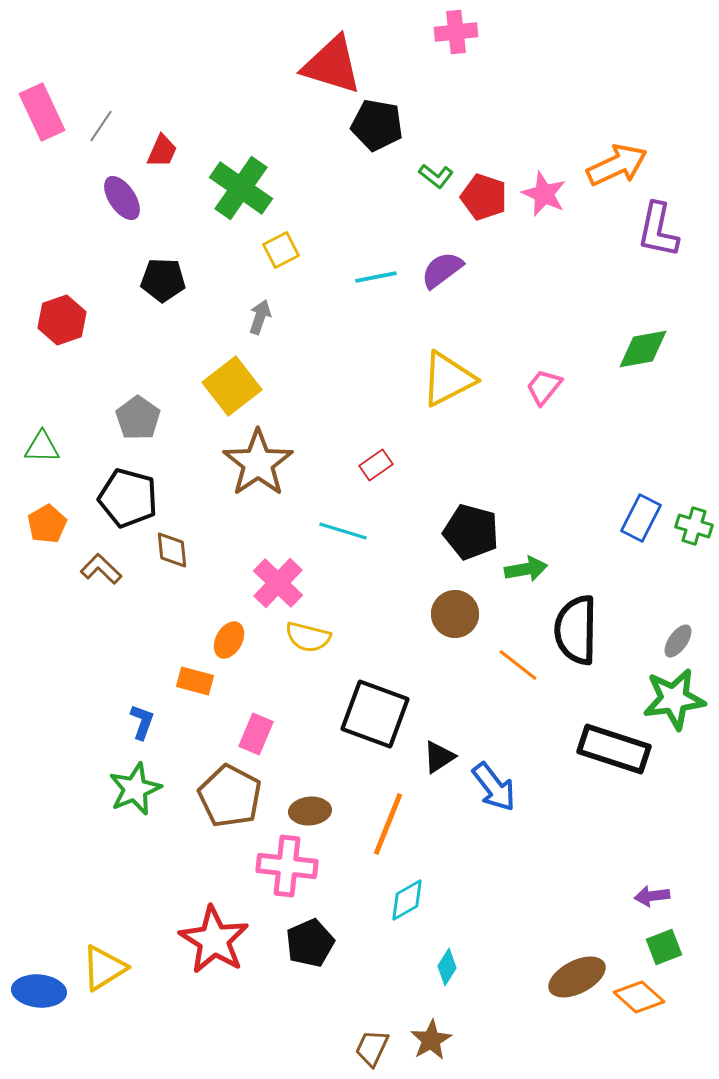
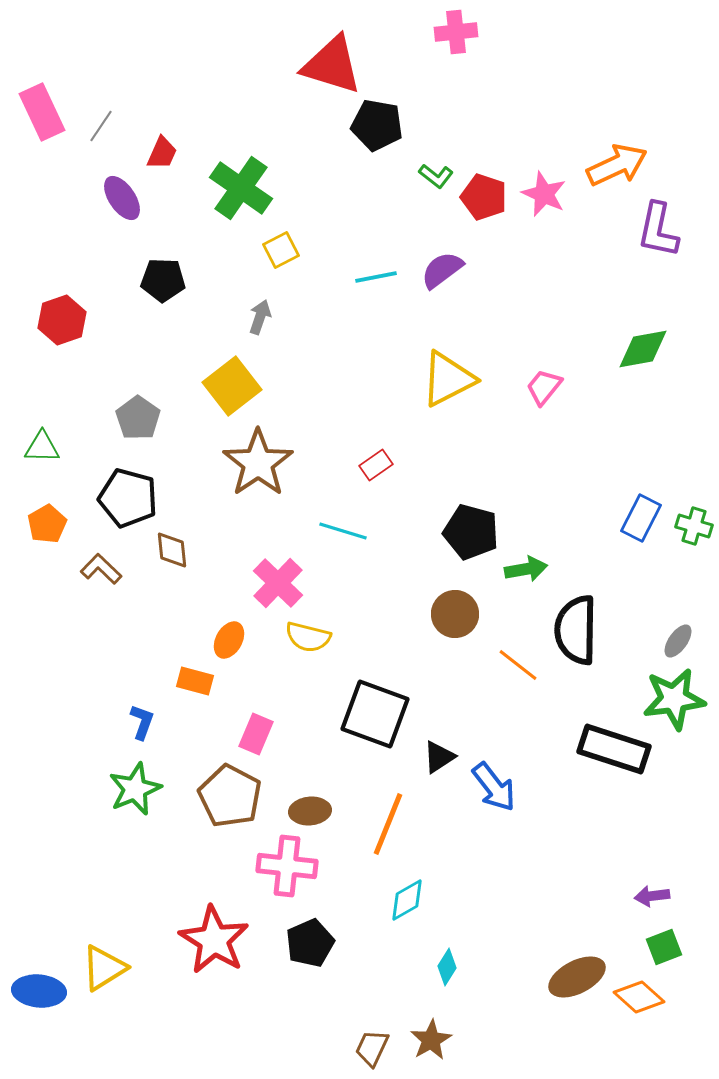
red trapezoid at (162, 151): moved 2 px down
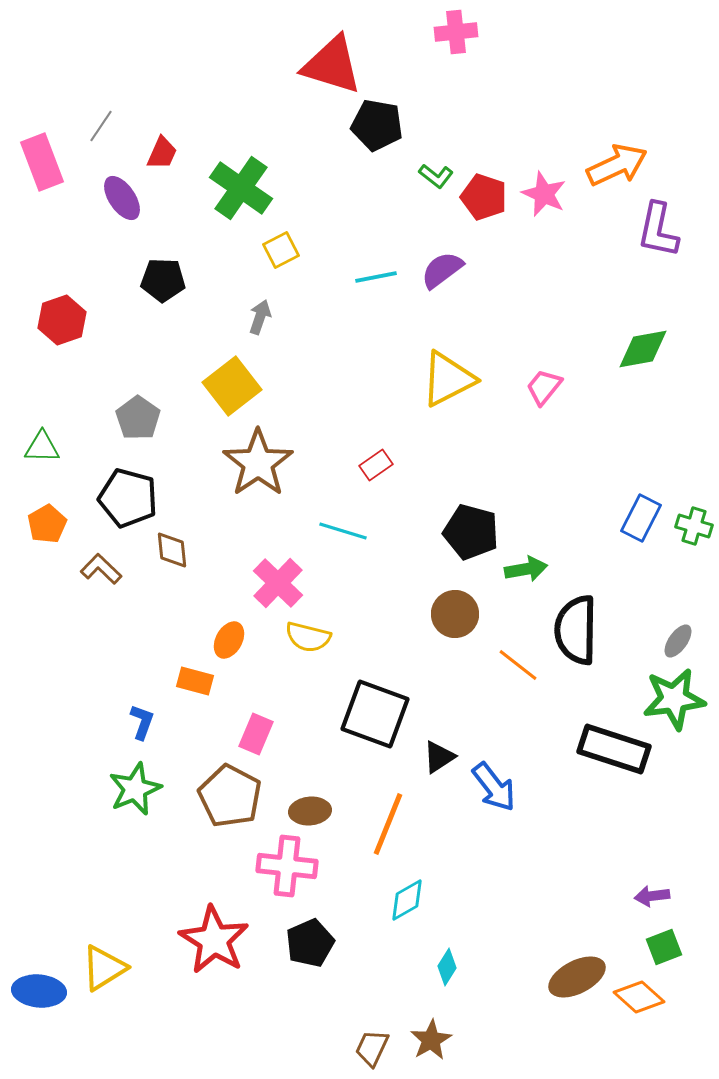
pink rectangle at (42, 112): moved 50 px down; rotated 4 degrees clockwise
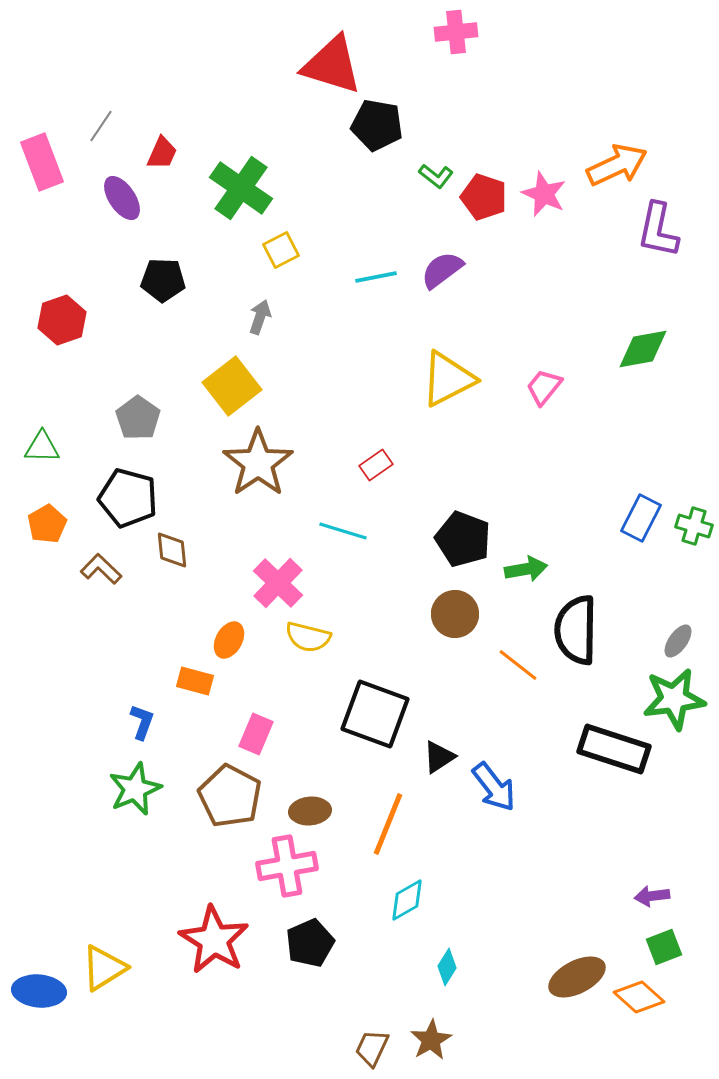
black pentagon at (471, 532): moved 8 px left, 7 px down; rotated 6 degrees clockwise
pink cross at (287, 866): rotated 16 degrees counterclockwise
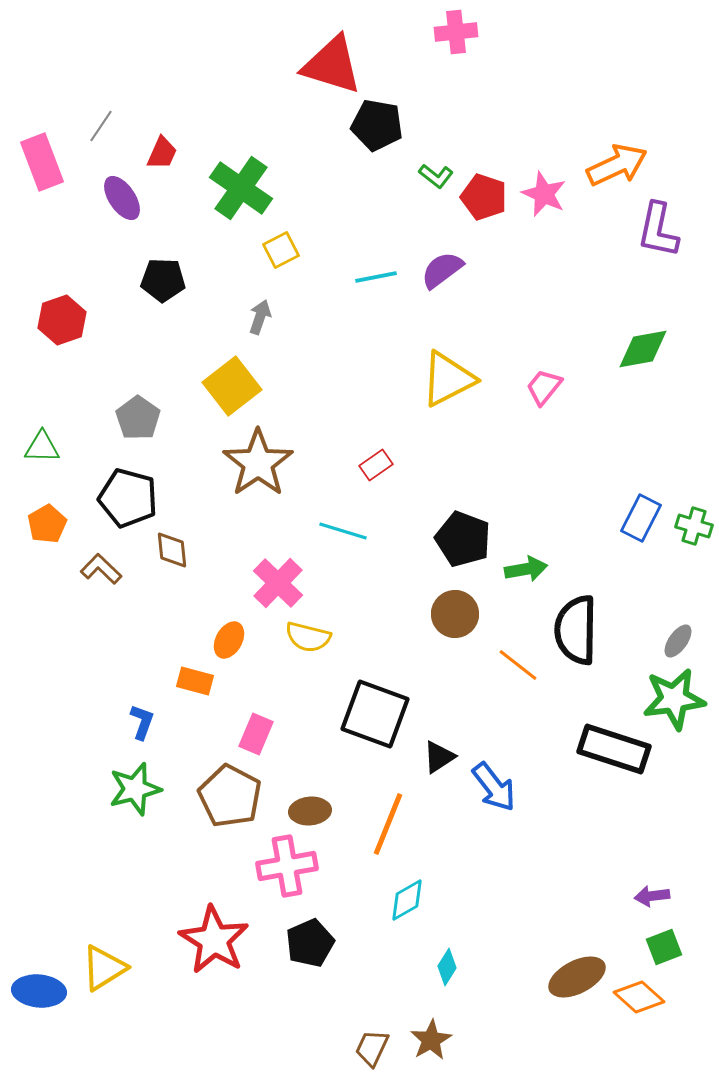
green star at (135, 789): rotated 8 degrees clockwise
